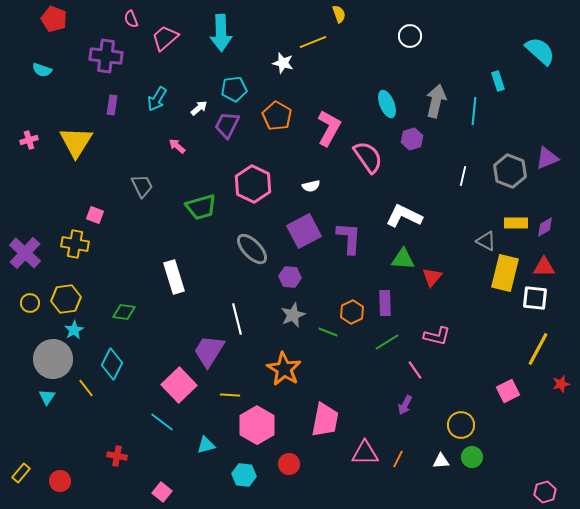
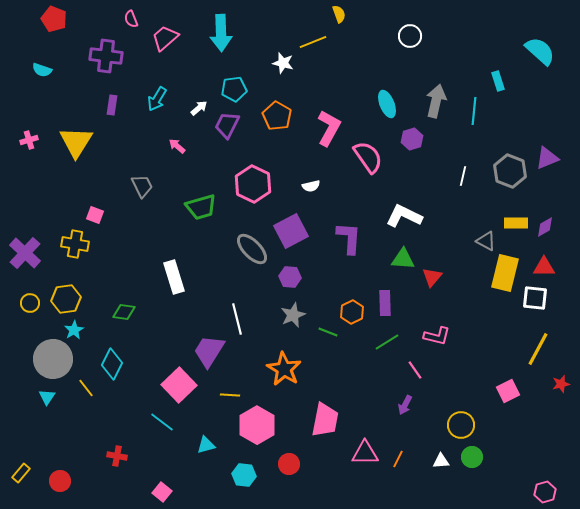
purple square at (304, 231): moved 13 px left
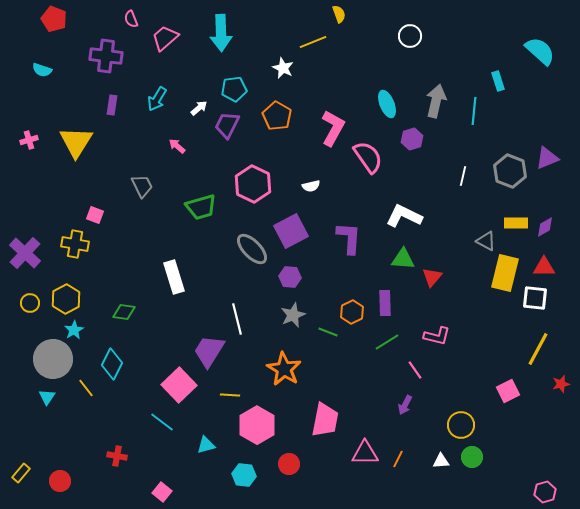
white star at (283, 63): moved 5 px down; rotated 10 degrees clockwise
pink L-shape at (329, 128): moved 4 px right
yellow hexagon at (66, 299): rotated 20 degrees counterclockwise
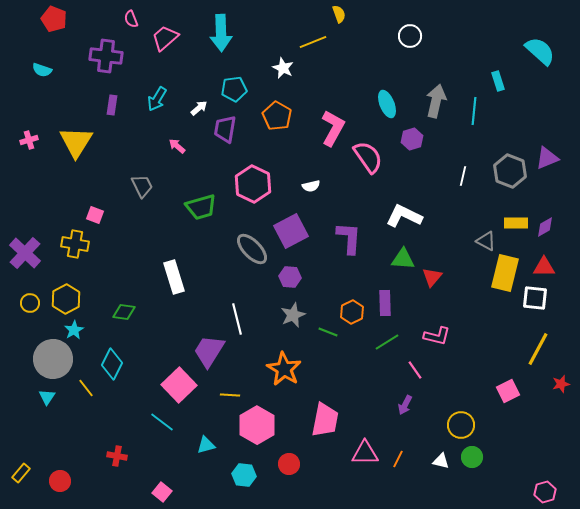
purple trapezoid at (227, 125): moved 2 px left, 4 px down; rotated 16 degrees counterclockwise
white triangle at (441, 461): rotated 18 degrees clockwise
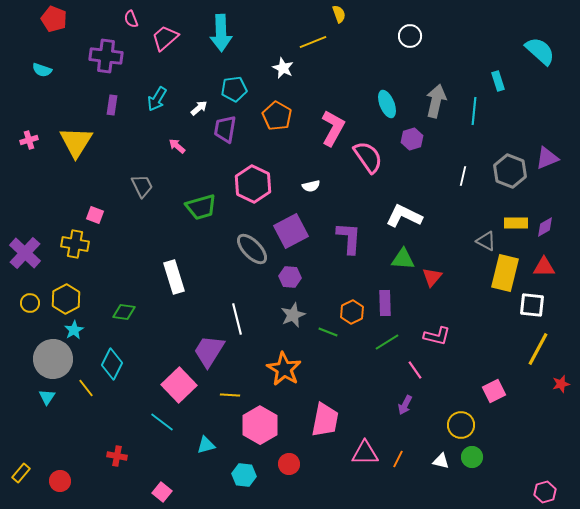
white square at (535, 298): moved 3 px left, 7 px down
pink square at (508, 391): moved 14 px left
pink hexagon at (257, 425): moved 3 px right
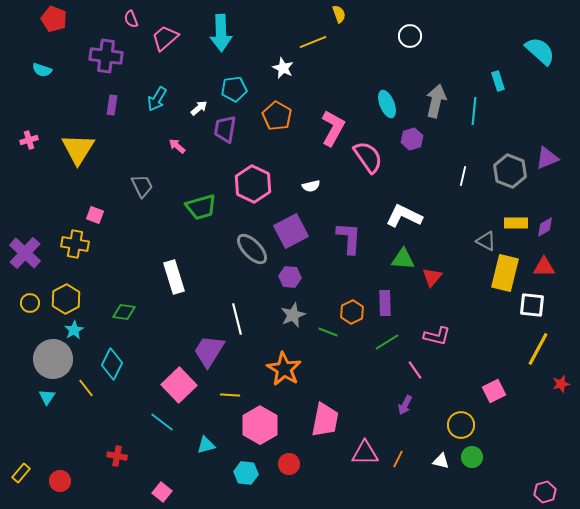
yellow triangle at (76, 142): moved 2 px right, 7 px down
cyan hexagon at (244, 475): moved 2 px right, 2 px up
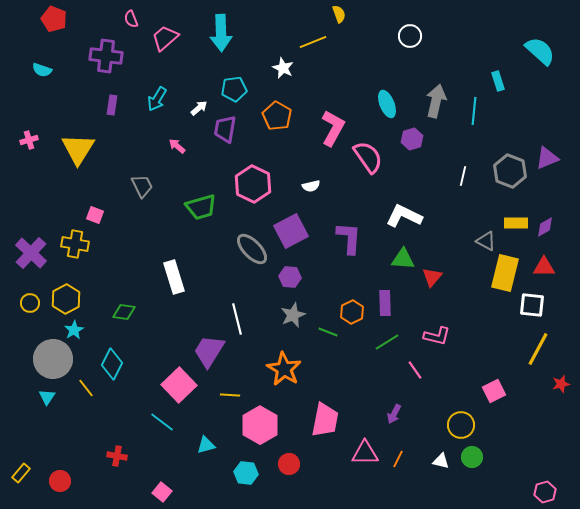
purple cross at (25, 253): moved 6 px right
purple arrow at (405, 405): moved 11 px left, 9 px down
